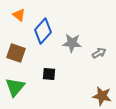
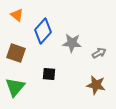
orange triangle: moved 2 px left
brown star: moved 6 px left, 11 px up
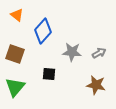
gray star: moved 9 px down
brown square: moved 1 px left, 1 px down
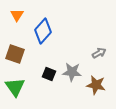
orange triangle: rotated 24 degrees clockwise
gray star: moved 20 px down
black square: rotated 16 degrees clockwise
green triangle: rotated 15 degrees counterclockwise
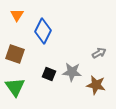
blue diamond: rotated 15 degrees counterclockwise
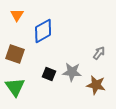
blue diamond: rotated 35 degrees clockwise
gray arrow: rotated 24 degrees counterclockwise
